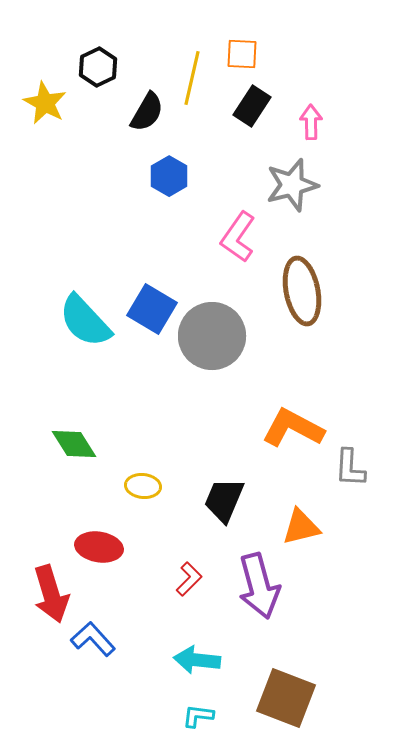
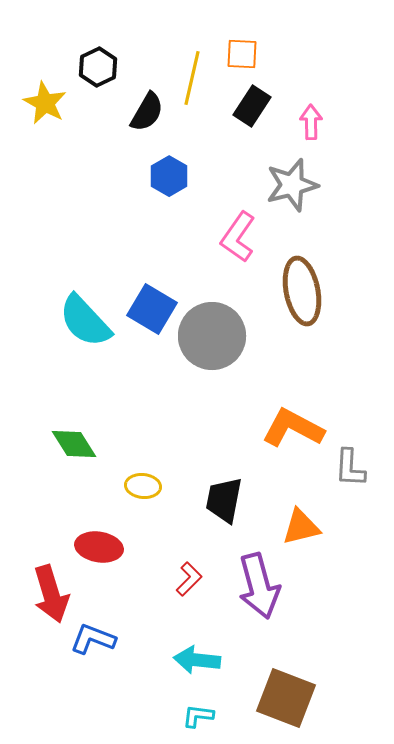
black trapezoid: rotated 12 degrees counterclockwise
blue L-shape: rotated 27 degrees counterclockwise
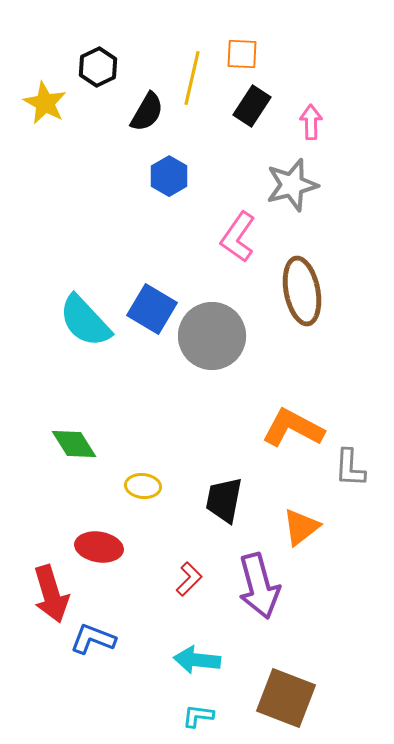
orange triangle: rotated 24 degrees counterclockwise
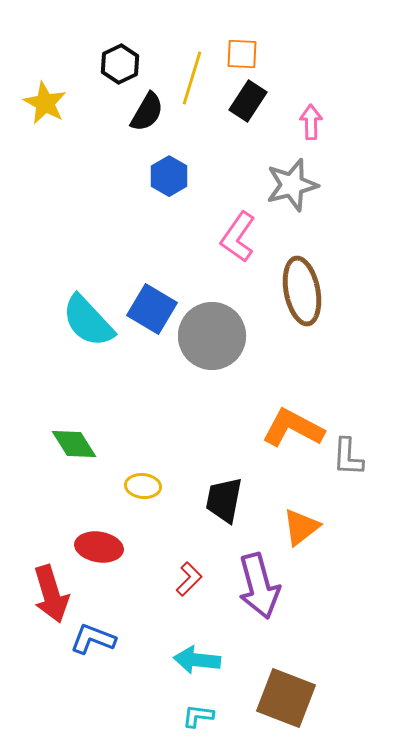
black hexagon: moved 22 px right, 3 px up
yellow line: rotated 4 degrees clockwise
black rectangle: moved 4 px left, 5 px up
cyan semicircle: moved 3 px right
gray L-shape: moved 2 px left, 11 px up
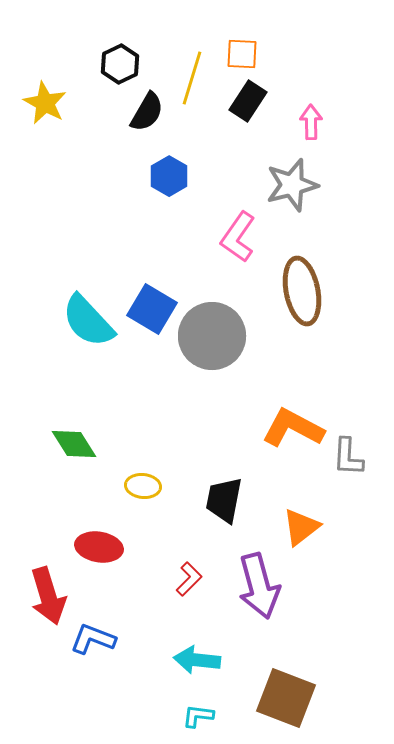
red arrow: moved 3 px left, 2 px down
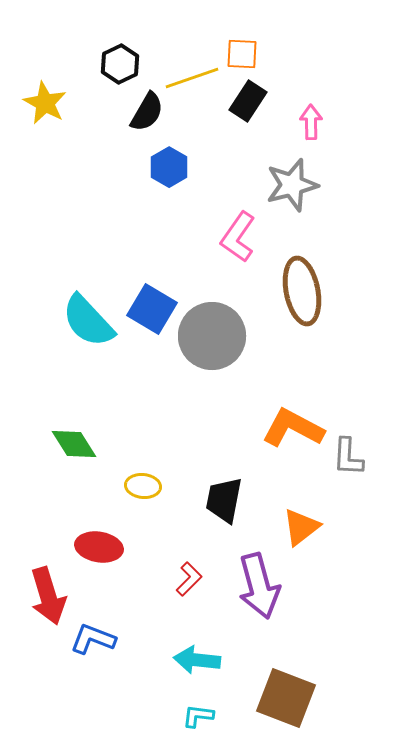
yellow line: rotated 54 degrees clockwise
blue hexagon: moved 9 px up
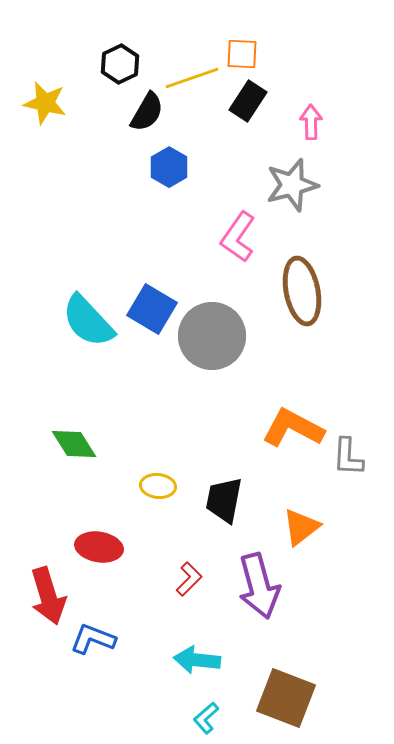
yellow star: rotated 15 degrees counterclockwise
yellow ellipse: moved 15 px right
cyan L-shape: moved 8 px right, 2 px down; rotated 48 degrees counterclockwise
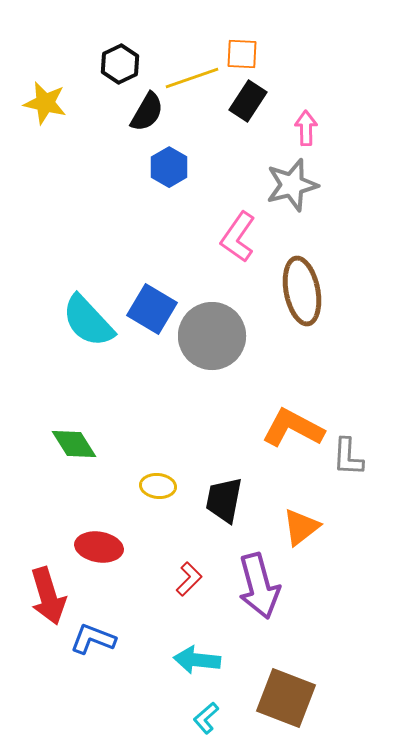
pink arrow: moved 5 px left, 6 px down
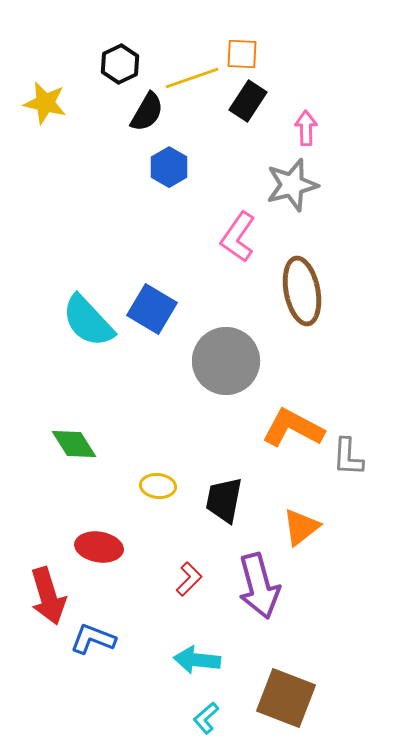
gray circle: moved 14 px right, 25 px down
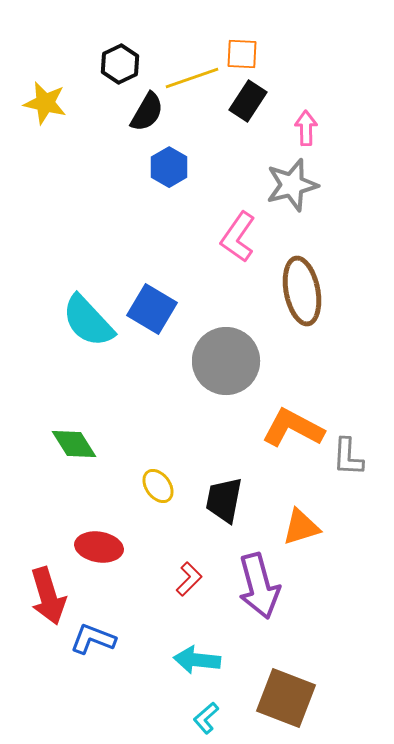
yellow ellipse: rotated 48 degrees clockwise
orange triangle: rotated 21 degrees clockwise
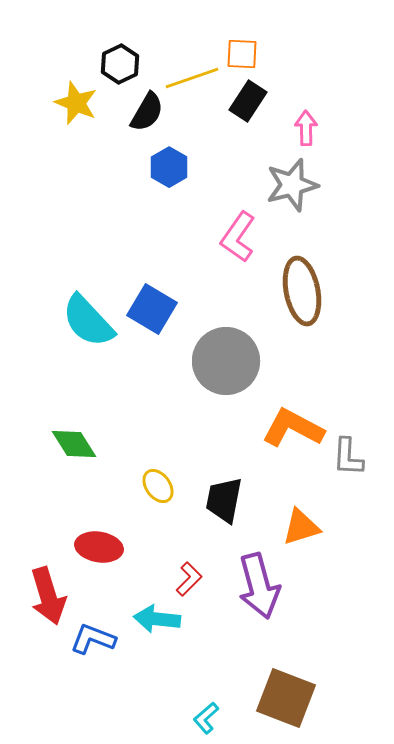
yellow star: moved 31 px right; rotated 9 degrees clockwise
cyan arrow: moved 40 px left, 41 px up
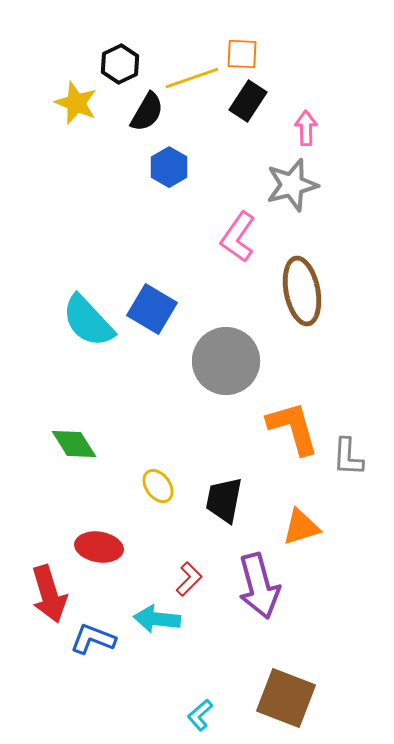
orange L-shape: rotated 46 degrees clockwise
red arrow: moved 1 px right, 2 px up
cyan L-shape: moved 6 px left, 3 px up
